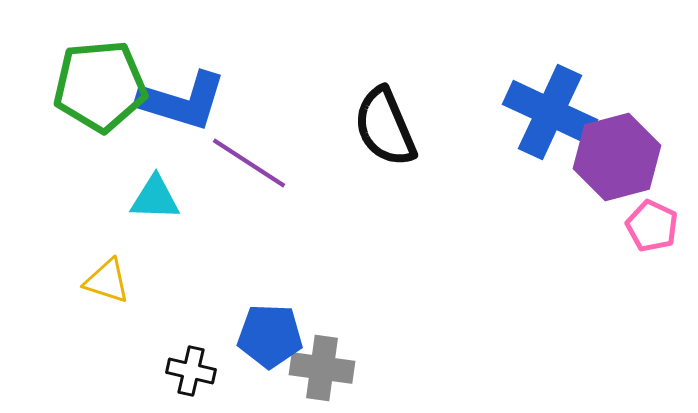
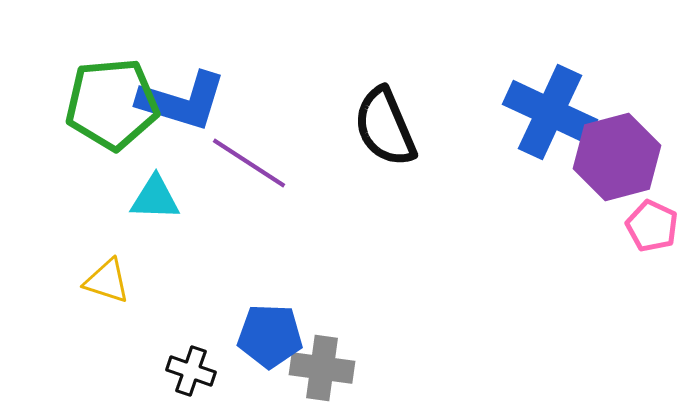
green pentagon: moved 12 px right, 18 px down
black cross: rotated 6 degrees clockwise
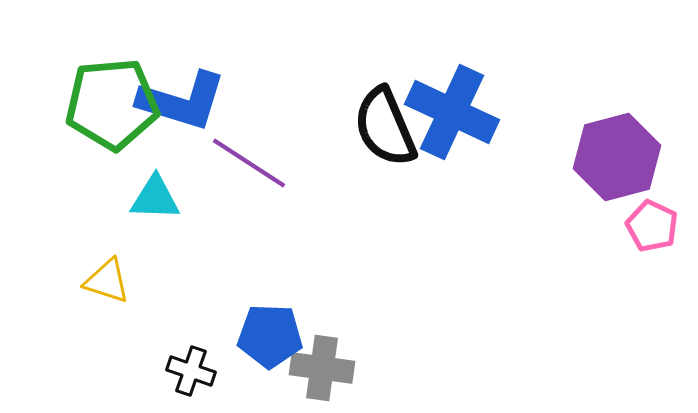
blue cross: moved 98 px left
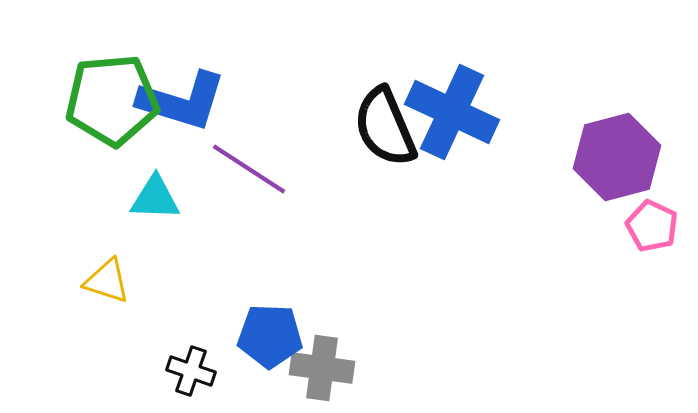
green pentagon: moved 4 px up
purple line: moved 6 px down
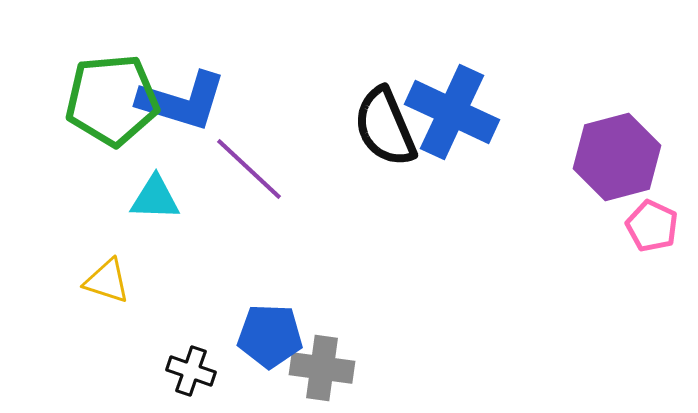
purple line: rotated 10 degrees clockwise
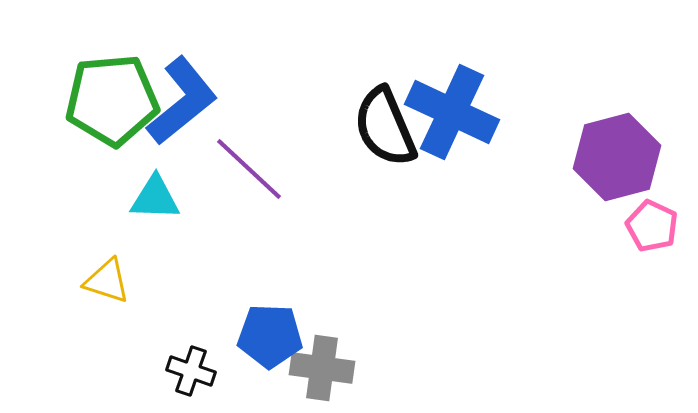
blue L-shape: rotated 56 degrees counterclockwise
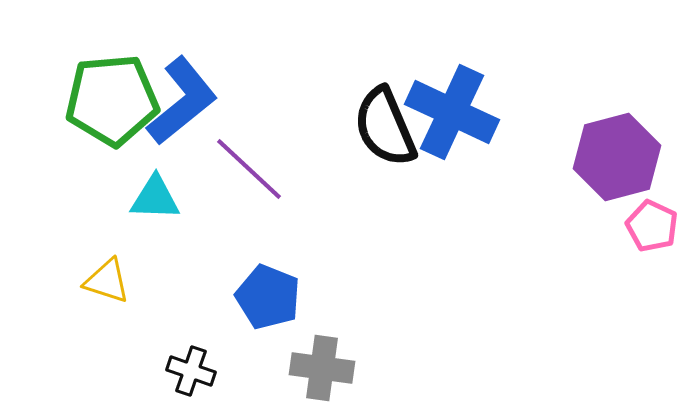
blue pentagon: moved 2 px left, 39 px up; rotated 20 degrees clockwise
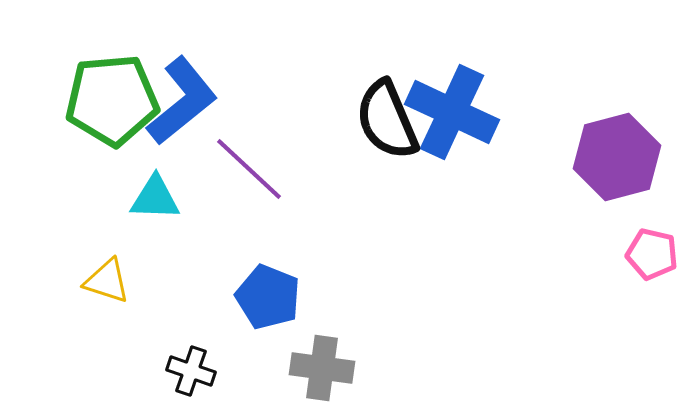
black semicircle: moved 2 px right, 7 px up
pink pentagon: moved 28 px down; rotated 12 degrees counterclockwise
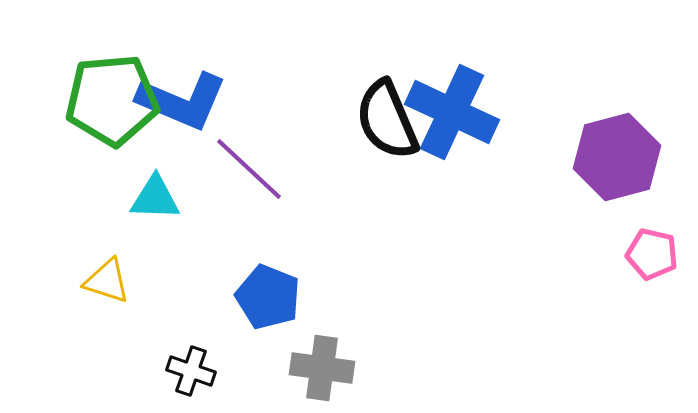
blue L-shape: rotated 62 degrees clockwise
